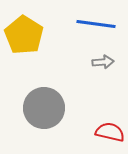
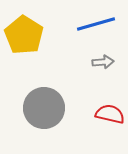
blue line: rotated 24 degrees counterclockwise
red semicircle: moved 18 px up
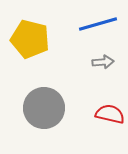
blue line: moved 2 px right
yellow pentagon: moved 6 px right, 4 px down; rotated 18 degrees counterclockwise
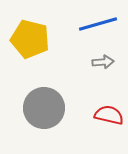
red semicircle: moved 1 px left, 1 px down
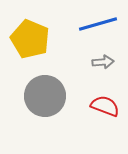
yellow pentagon: rotated 9 degrees clockwise
gray circle: moved 1 px right, 12 px up
red semicircle: moved 4 px left, 9 px up; rotated 8 degrees clockwise
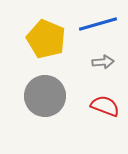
yellow pentagon: moved 16 px right
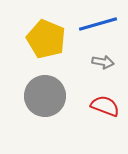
gray arrow: rotated 15 degrees clockwise
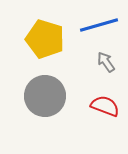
blue line: moved 1 px right, 1 px down
yellow pentagon: moved 1 px left; rotated 6 degrees counterclockwise
gray arrow: moved 3 px right; rotated 135 degrees counterclockwise
